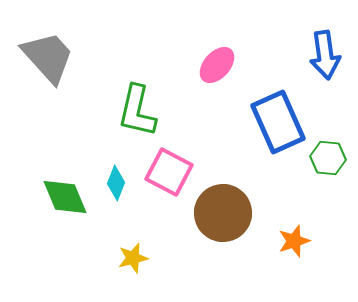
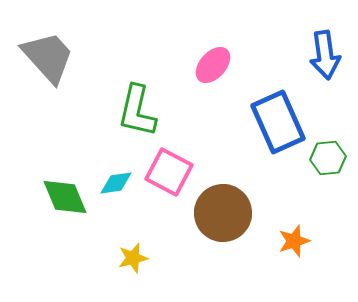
pink ellipse: moved 4 px left
green hexagon: rotated 12 degrees counterclockwise
cyan diamond: rotated 60 degrees clockwise
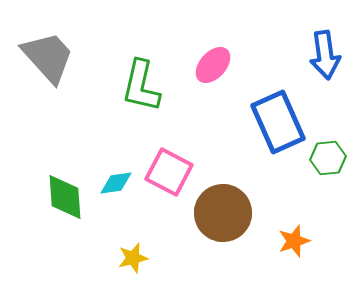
green L-shape: moved 4 px right, 25 px up
green diamond: rotated 18 degrees clockwise
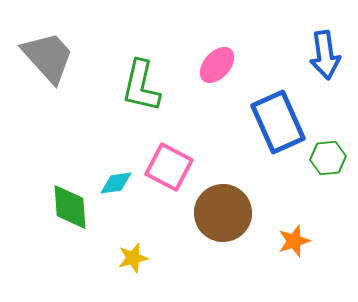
pink ellipse: moved 4 px right
pink square: moved 5 px up
green diamond: moved 5 px right, 10 px down
